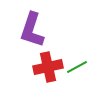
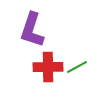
red cross: rotated 12 degrees clockwise
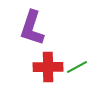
purple L-shape: moved 2 px up
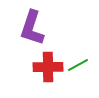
green line: moved 1 px right, 2 px up
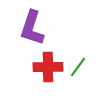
green line: moved 2 px down; rotated 25 degrees counterclockwise
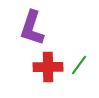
green line: moved 1 px right, 2 px up
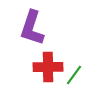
green line: moved 5 px left, 10 px down
